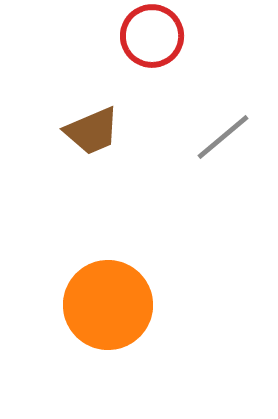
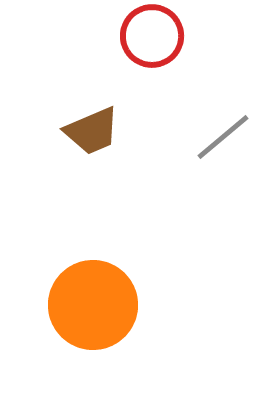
orange circle: moved 15 px left
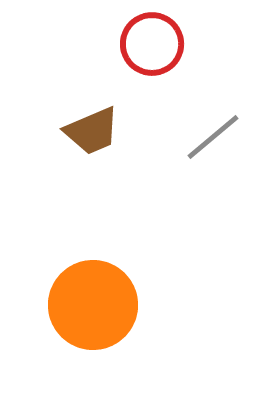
red circle: moved 8 px down
gray line: moved 10 px left
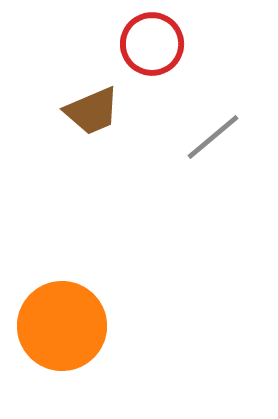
brown trapezoid: moved 20 px up
orange circle: moved 31 px left, 21 px down
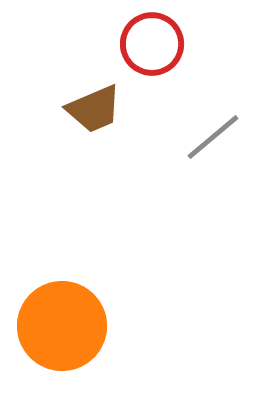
brown trapezoid: moved 2 px right, 2 px up
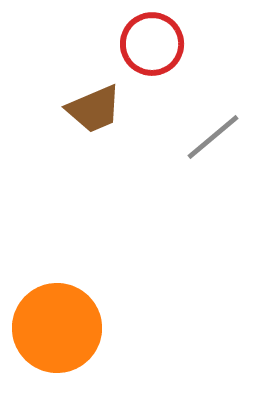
orange circle: moved 5 px left, 2 px down
